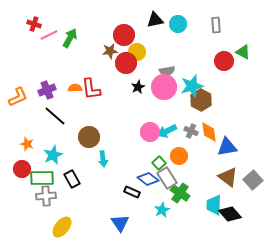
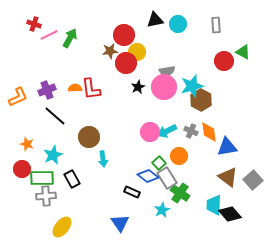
blue diamond at (148, 179): moved 3 px up
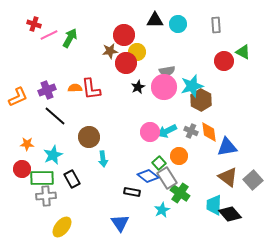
black triangle at (155, 20): rotated 12 degrees clockwise
orange star at (27, 144): rotated 16 degrees counterclockwise
black rectangle at (132, 192): rotated 14 degrees counterclockwise
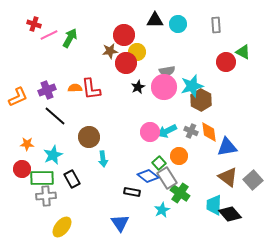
red circle at (224, 61): moved 2 px right, 1 px down
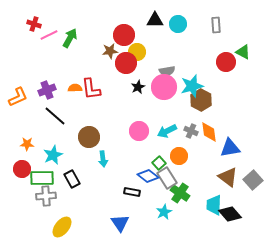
pink circle at (150, 132): moved 11 px left, 1 px up
blue triangle at (227, 147): moved 3 px right, 1 px down
cyan star at (162, 210): moved 2 px right, 2 px down
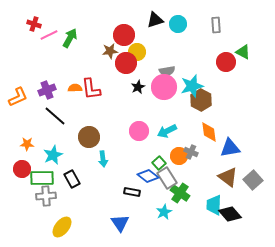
black triangle at (155, 20): rotated 18 degrees counterclockwise
gray cross at (191, 131): moved 21 px down
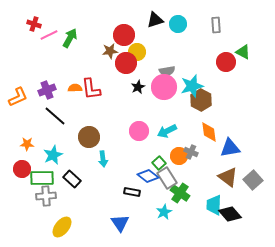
black rectangle at (72, 179): rotated 18 degrees counterclockwise
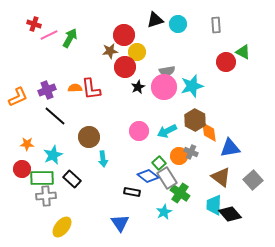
red circle at (126, 63): moved 1 px left, 4 px down
brown hexagon at (201, 100): moved 6 px left, 20 px down
brown triangle at (228, 177): moved 7 px left
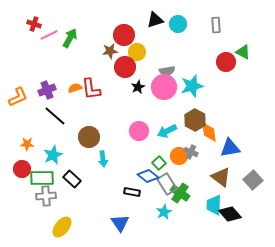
orange semicircle at (75, 88): rotated 16 degrees counterclockwise
gray rectangle at (167, 178): moved 6 px down
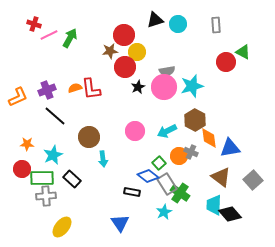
pink circle at (139, 131): moved 4 px left
orange diamond at (209, 132): moved 6 px down
